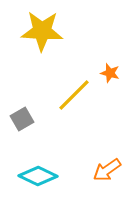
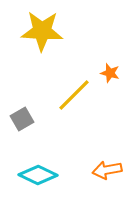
orange arrow: rotated 24 degrees clockwise
cyan diamond: moved 1 px up
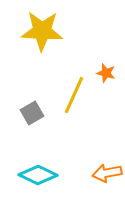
orange star: moved 4 px left
yellow line: rotated 21 degrees counterclockwise
gray square: moved 10 px right, 6 px up
orange arrow: moved 3 px down
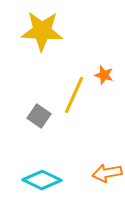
orange star: moved 2 px left, 2 px down
gray square: moved 7 px right, 3 px down; rotated 25 degrees counterclockwise
cyan diamond: moved 4 px right, 5 px down
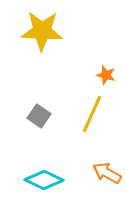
orange star: moved 2 px right
yellow line: moved 18 px right, 19 px down
orange arrow: rotated 40 degrees clockwise
cyan diamond: moved 2 px right
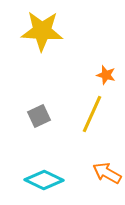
gray square: rotated 30 degrees clockwise
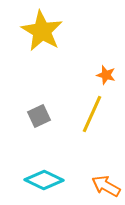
yellow star: rotated 27 degrees clockwise
orange arrow: moved 1 px left, 13 px down
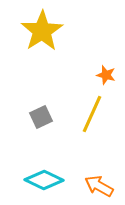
yellow star: rotated 9 degrees clockwise
gray square: moved 2 px right, 1 px down
orange arrow: moved 7 px left
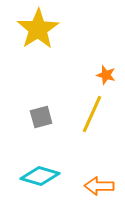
yellow star: moved 4 px left, 2 px up
gray square: rotated 10 degrees clockwise
cyan diamond: moved 4 px left, 4 px up; rotated 9 degrees counterclockwise
orange arrow: rotated 28 degrees counterclockwise
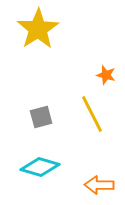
yellow line: rotated 51 degrees counterclockwise
cyan diamond: moved 9 px up
orange arrow: moved 1 px up
